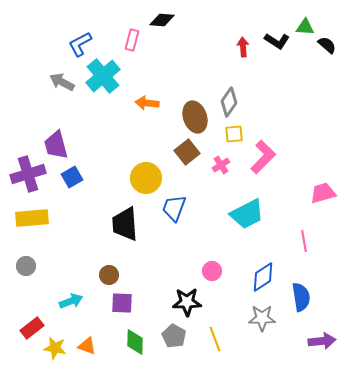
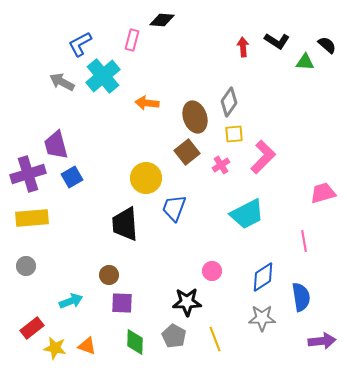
green triangle at (305, 27): moved 35 px down
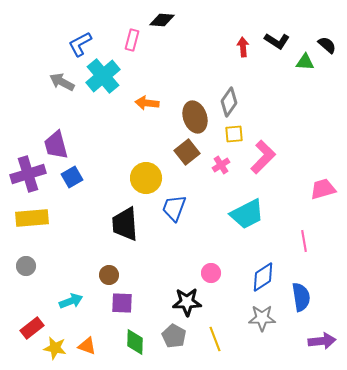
pink trapezoid at (323, 193): moved 4 px up
pink circle at (212, 271): moved 1 px left, 2 px down
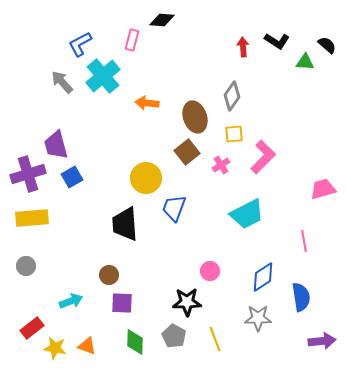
gray arrow at (62, 82): rotated 20 degrees clockwise
gray diamond at (229, 102): moved 3 px right, 6 px up
pink circle at (211, 273): moved 1 px left, 2 px up
gray star at (262, 318): moved 4 px left
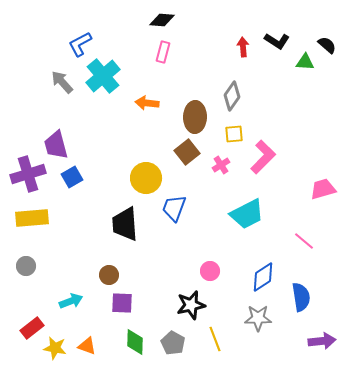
pink rectangle at (132, 40): moved 31 px right, 12 px down
brown ellipse at (195, 117): rotated 20 degrees clockwise
pink line at (304, 241): rotated 40 degrees counterclockwise
black star at (187, 302): moved 4 px right, 3 px down; rotated 12 degrees counterclockwise
gray pentagon at (174, 336): moved 1 px left, 7 px down
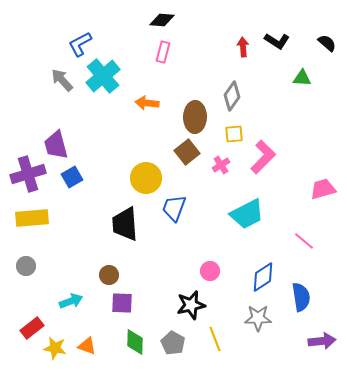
black semicircle at (327, 45): moved 2 px up
green triangle at (305, 62): moved 3 px left, 16 px down
gray arrow at (62, 82): moved 2 px up
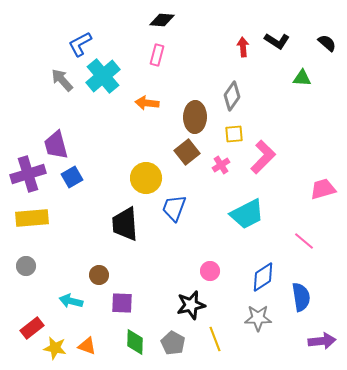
pink rectangle at (163, 52): moved 6 px left, 3 px down
brown circle at (109, 275): moved 10 px left
cyan arrow at (71, 301): rotated 145 degrees counterclockwise
